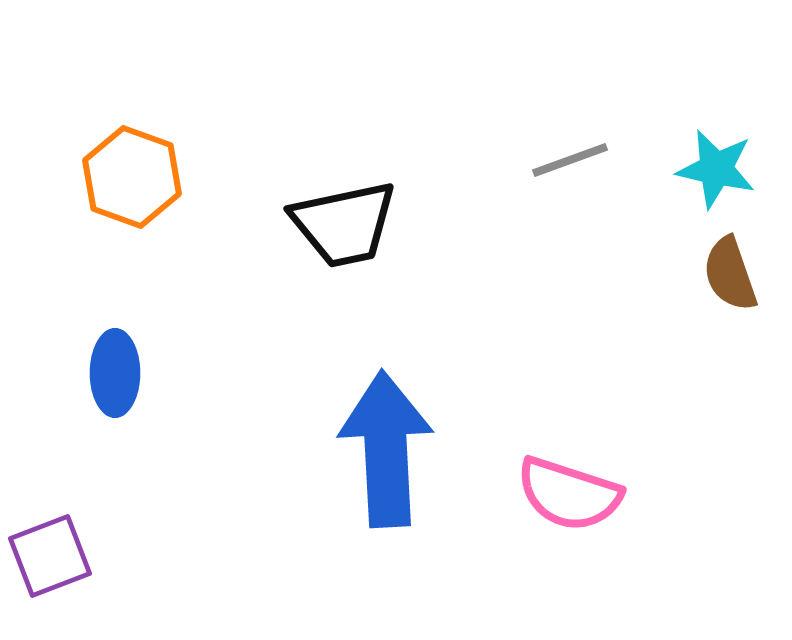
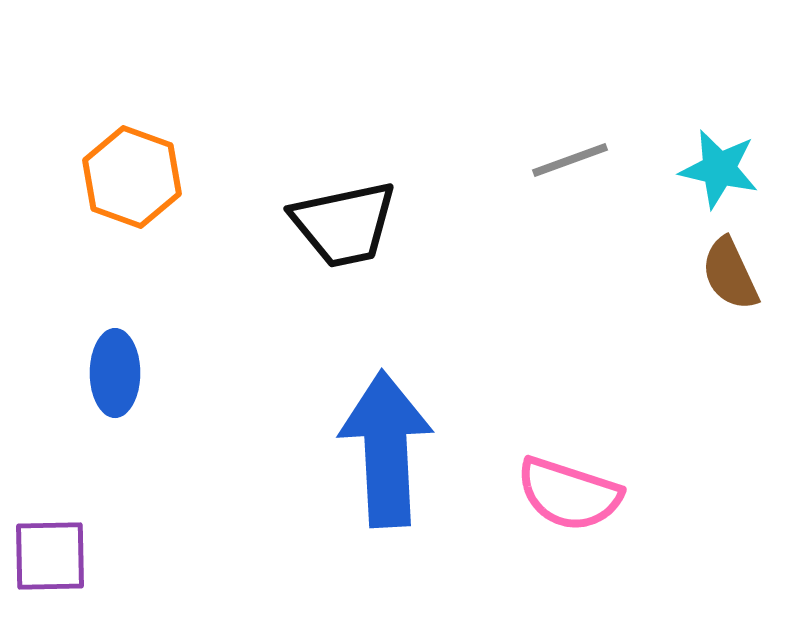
cyan star: moved 3 px right
brown semicircle: rotated 6 degrees counterclockwise
purple square: rotated 20 degrees clockwise
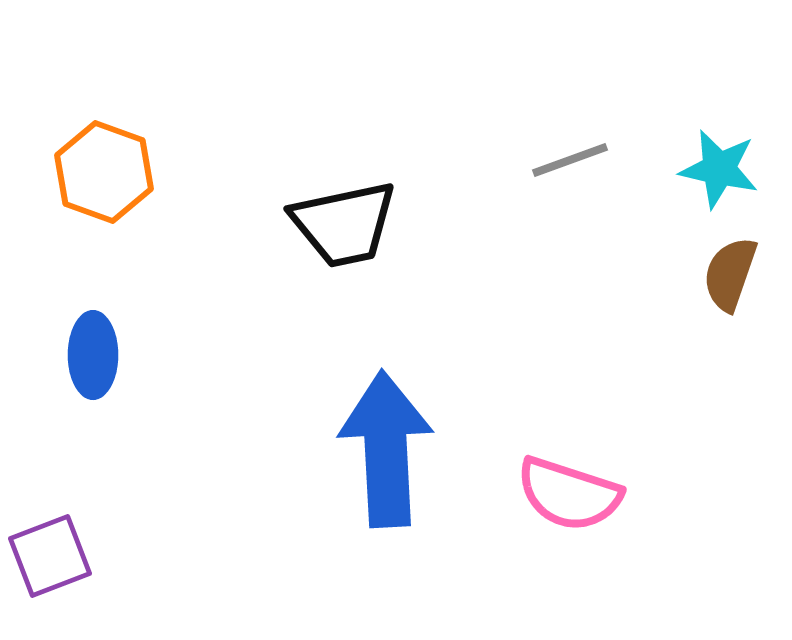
orange hexagon: moved 28 px left, 5 px up
brown semicircle: rotated 44 degrees clockwise
blue ellipse: moved 22 px left, 18 px up
purple square: rotated 20 degrees counterclockwise
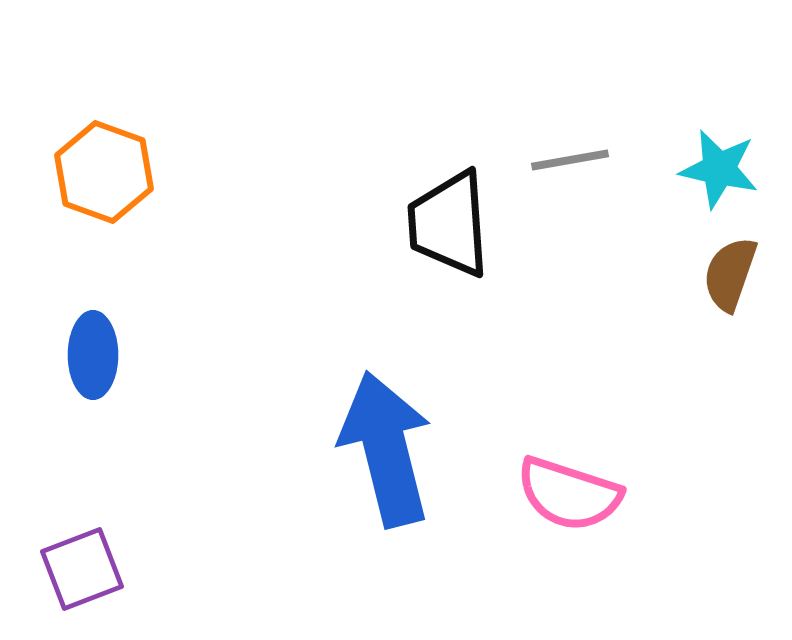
gray line: rotated 10 degrees clockwise
black trapezoid: moved 105 px right; rotated 98 degrees clockwise
blue arrow: rotated 11 degrees counterclockwise
purple square: moved 32 px right, 13 px down
